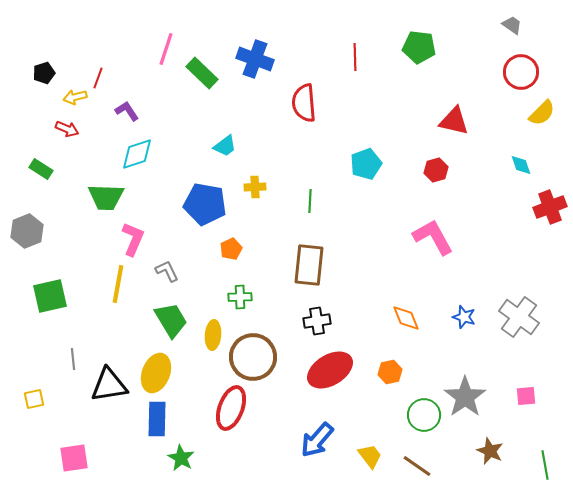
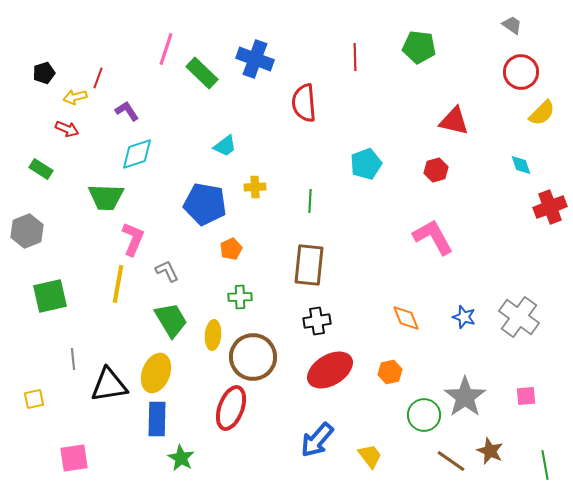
brown line at (417, 466): moved 34 px right, 5 px up
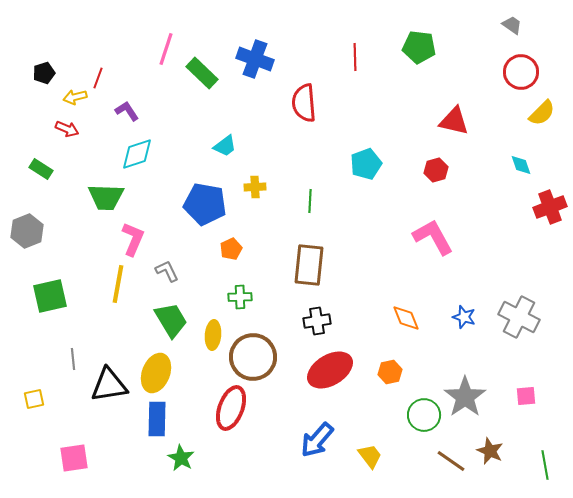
gray cross at (519, 317): rotated 9 degrees counterclockwise
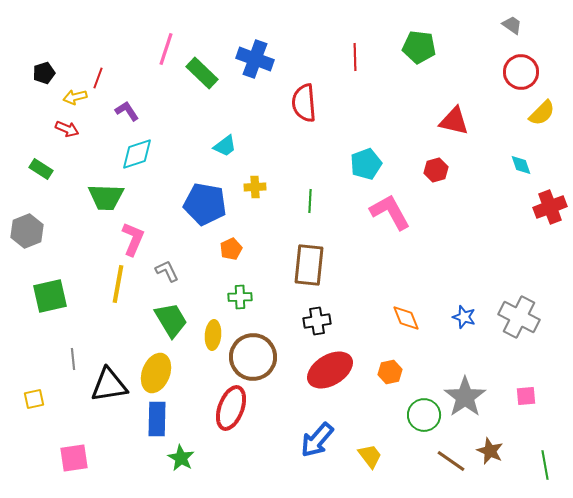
pink L-shape at (433, 237): moved 43 px left, 25 px up
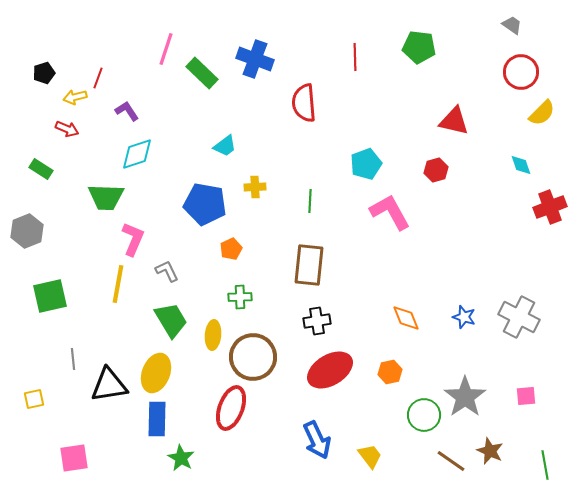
blue arrow at (317, 440): rotated 66 degrees counterclockwise
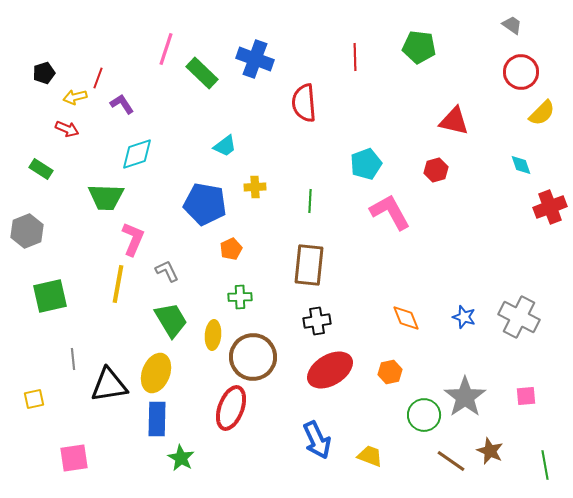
purple L-shape at (127, 111): moved 5 px left, 7 px up
yellow trapezoid at (370, 456): rotated 32 degrees counterclockwise
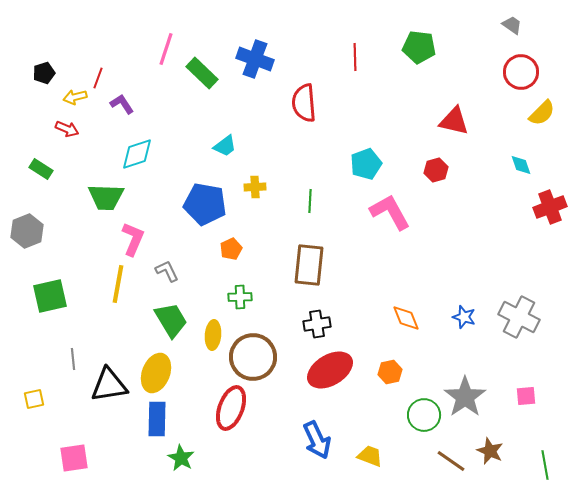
black cross at (317, 321): moved 3 px down
